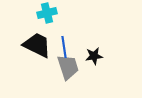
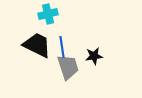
cyan cross: moved 1 px right, 1 px down
blue line: moved 2 px left
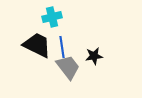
cyan cross: moved 4 px right, 3 px down
gray trapezoid: rotated 20 degrees counterclockwise
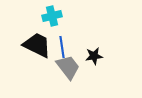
cyan cross: moved 1 px up
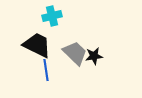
blue line: moved 16 px left, 23 px down
gray trapezoid: moved 7 px right, 14 px up; rotated 8 degrees counterclockwise
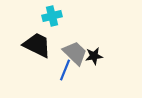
blue line: moved 19 px right; rotated 30 degrees clockwise
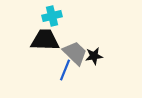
black trapezoid: moved 8 px right, 5 px up; rotated 24 degrees counterclockwise
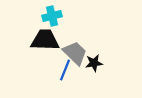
black star: moved 7 px down
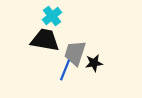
cyan cross: rotated 24 degrees counterclockwise
black trapezoid: rotated 8 degrees clockwise
gray trapezoid: rotated 116 degrees counterclockwise
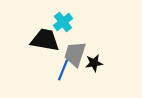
cyan cross: moved 11 px right, 6 px down
gray trapezoid: moved 1 px down
blue line: moved 2 px left
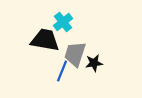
blue line: moved 1 px left, 1 px down
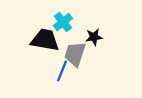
black star: moved 26 px up
